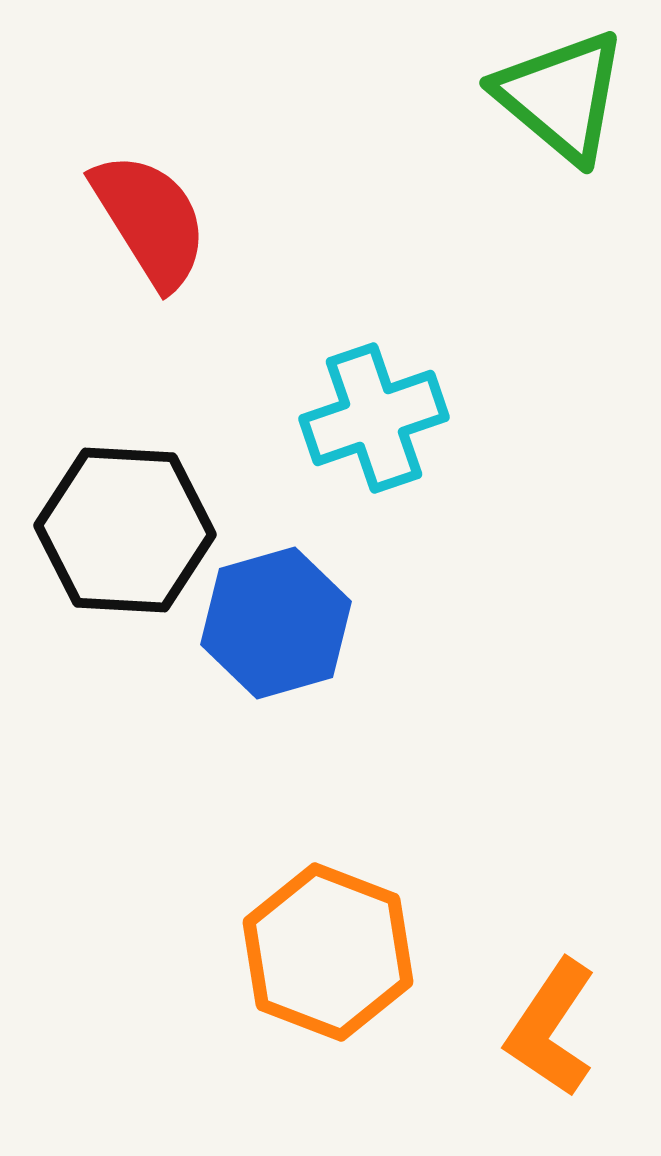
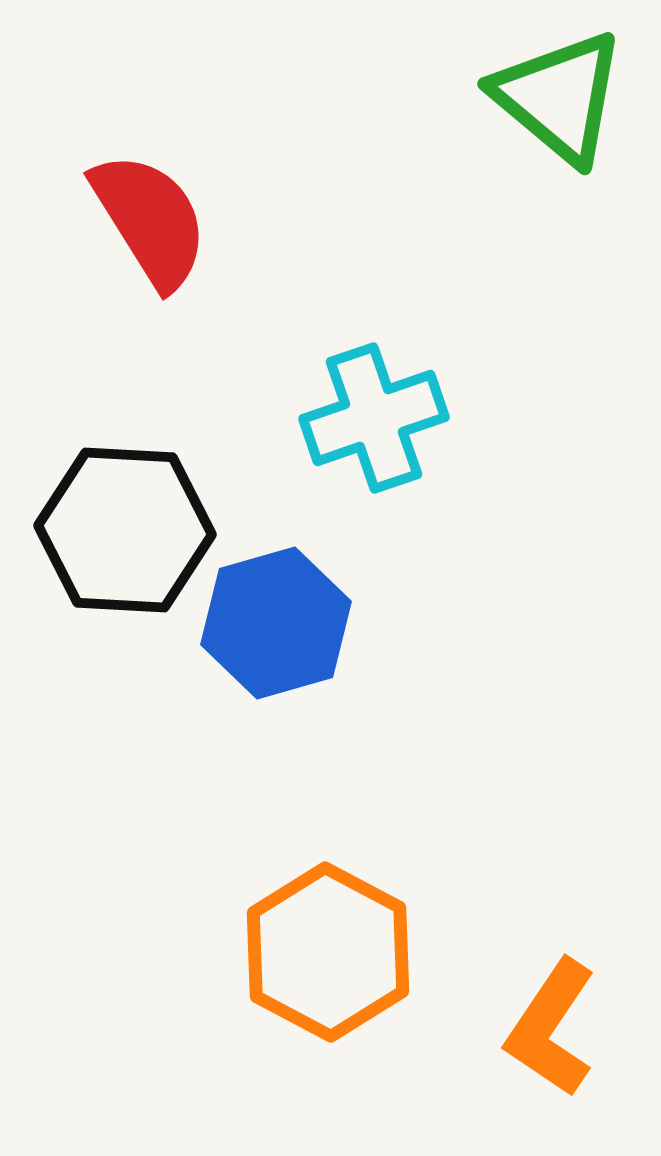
green triangle: moved 2 px left, 1 px down
orange hexagon: rotated 7 degrees clockwise
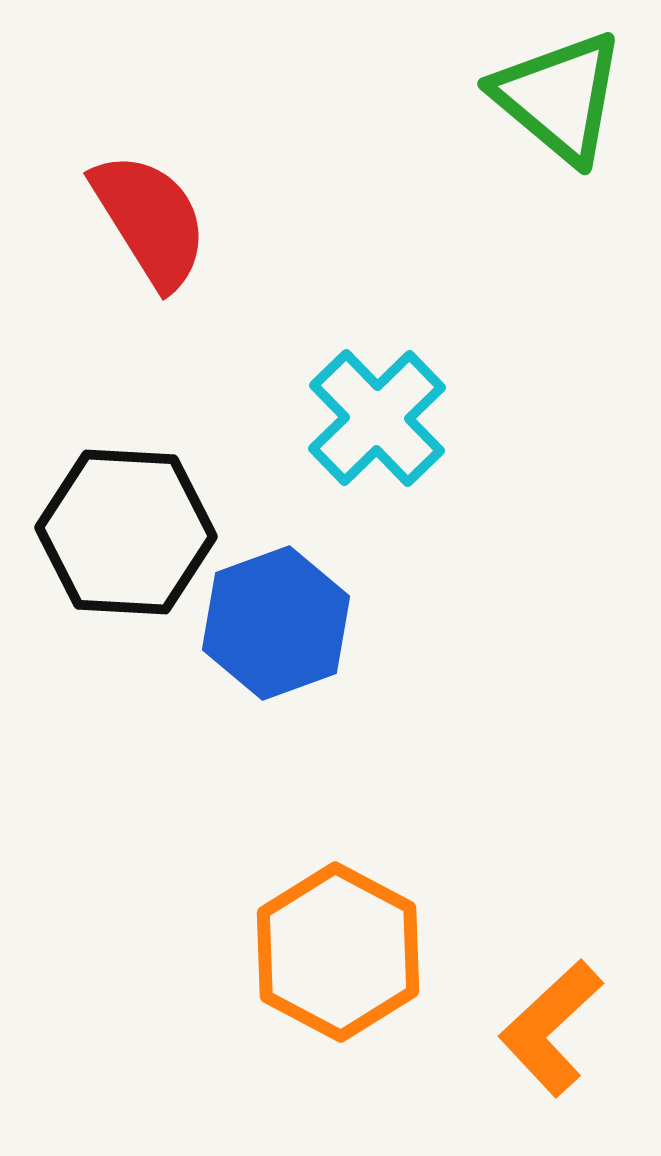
cyan cross: moved 3 px right; rotated 25 degrees counterclockwise
black hexagon: moved 1 px right, 2 px down
blue hexagon: rotated 4 degrees counterclockwise
orange hexagon: moved 10 px right
orange L-shape: rotated 13 degrees clockwise
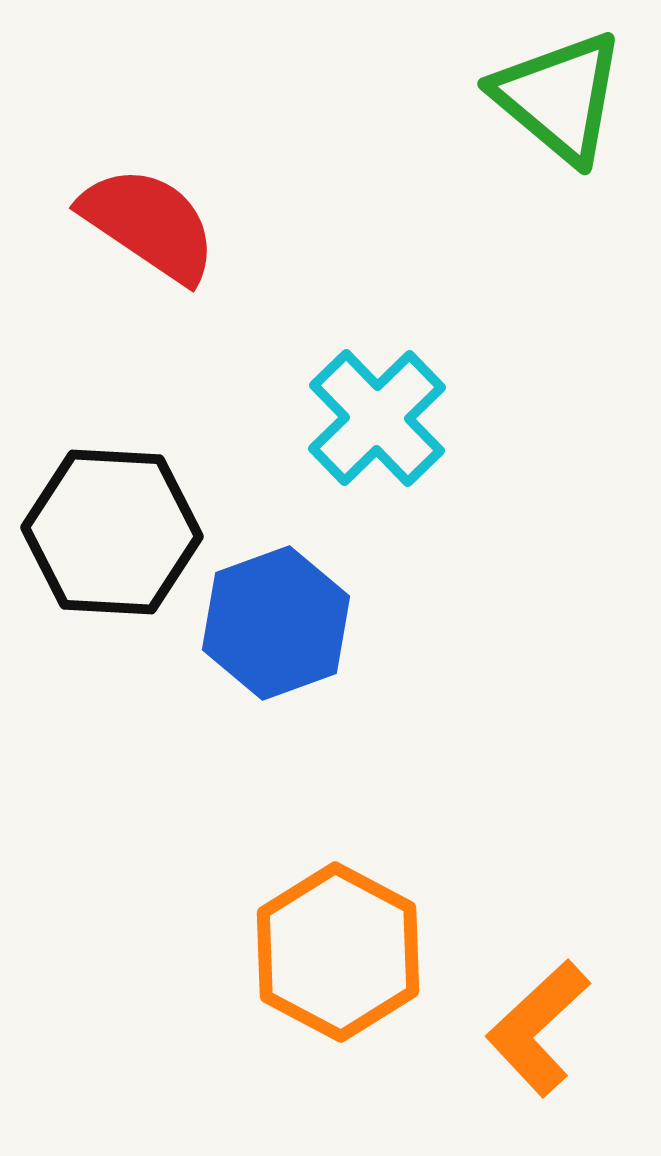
red semicircle: moved 1 px left, 4 px down; rotated 24 degrees counterclockwise
black hexagon: moved 14 px left
orange L-shape: moved 13 px left
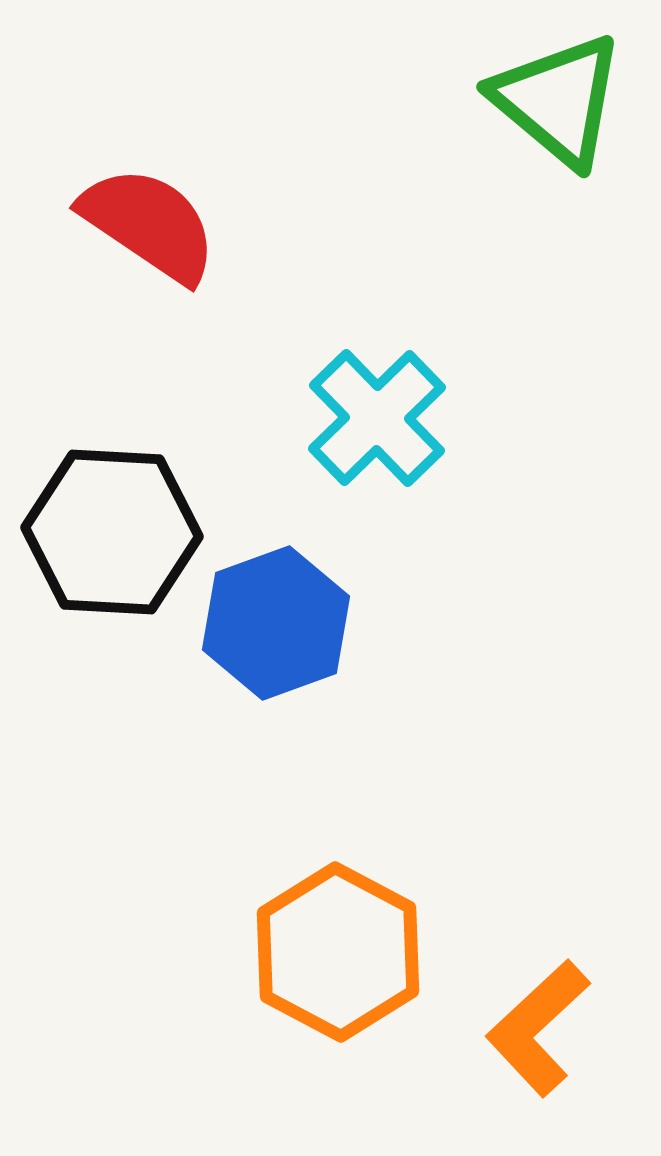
green triangle: moved 1 px left, 3 px down
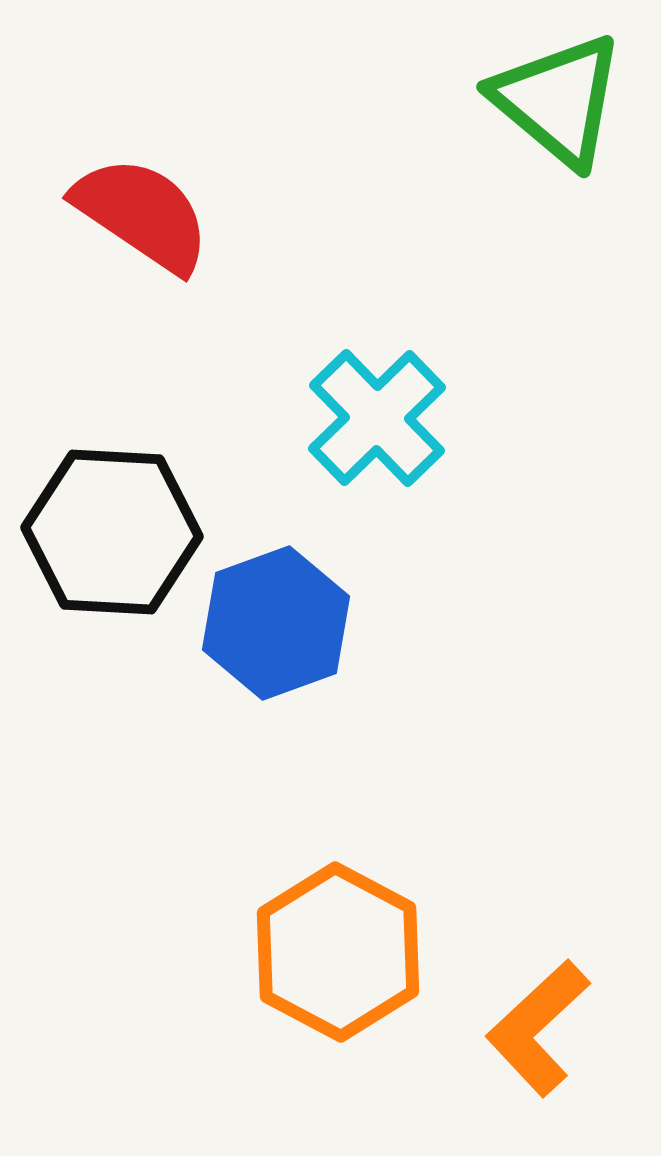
red semicircle: moved 7 px left, 10 px up
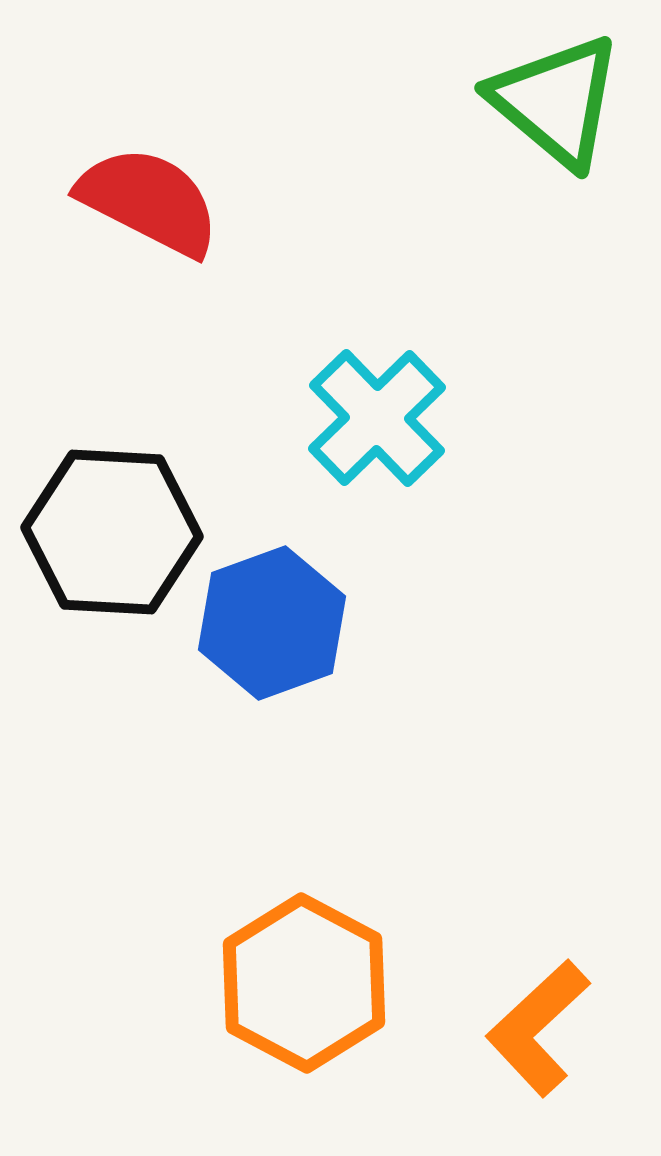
green triangle: moved 2 px left, 1 px down
red semicircle: moved 7 px right, 13 px up; rotated 7 degrees counterclockwise
blue hexagon: moved 4 px left
orange hexagon: moved 34 px left, 31 px down
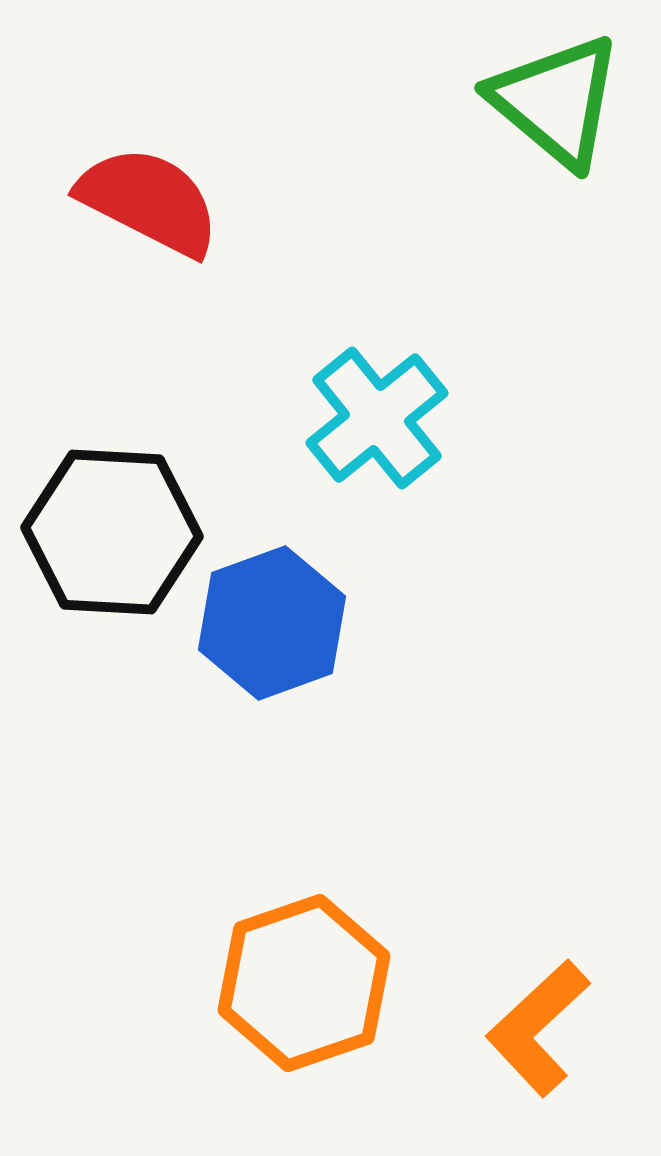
cyan cross: rotated 5 degrees clockwise
orange hexagon: rotated 13 degrees clockwise
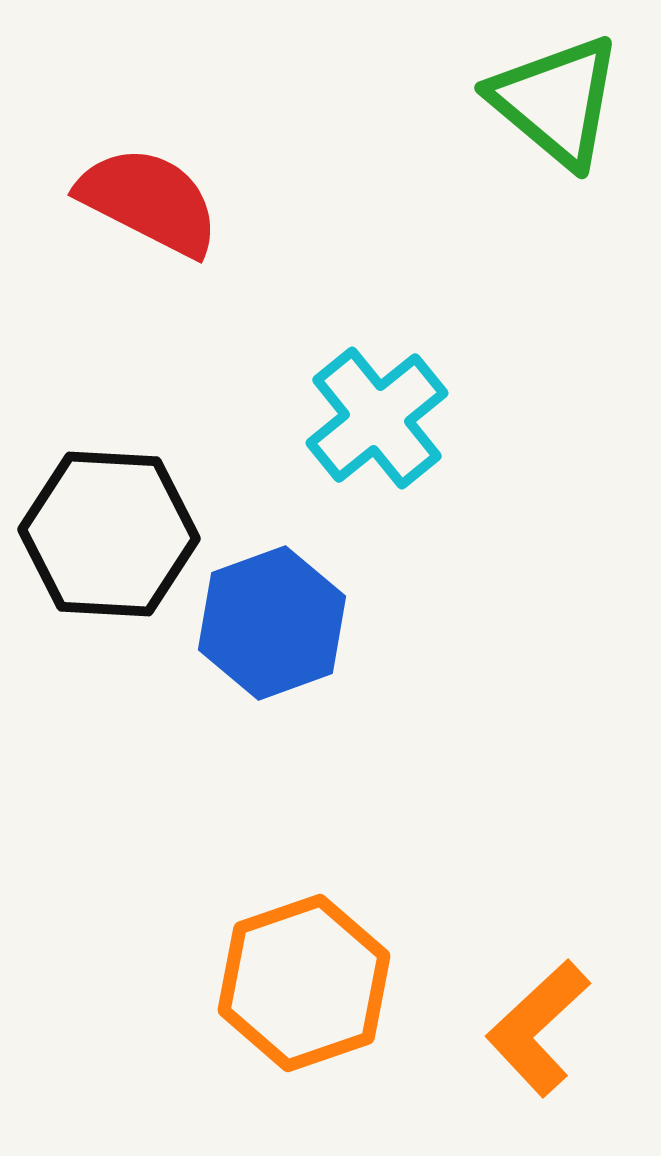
black hexagon: moved 3 px left, 2 px down
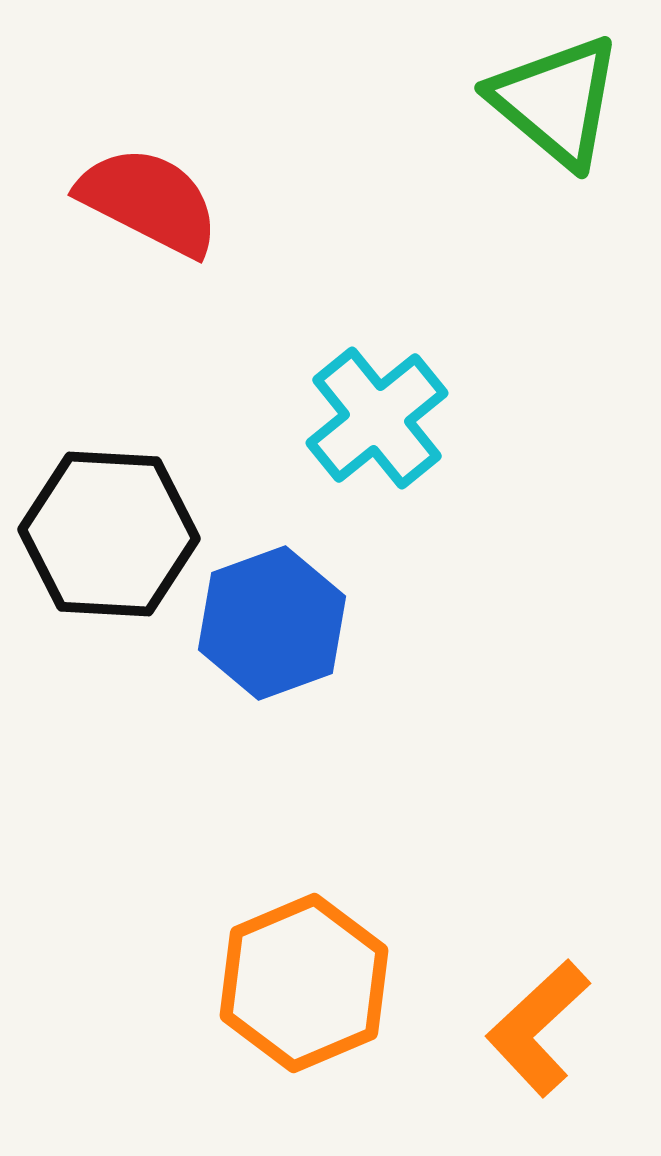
orange hexagon: rotated 4 degrees counterclockwise
